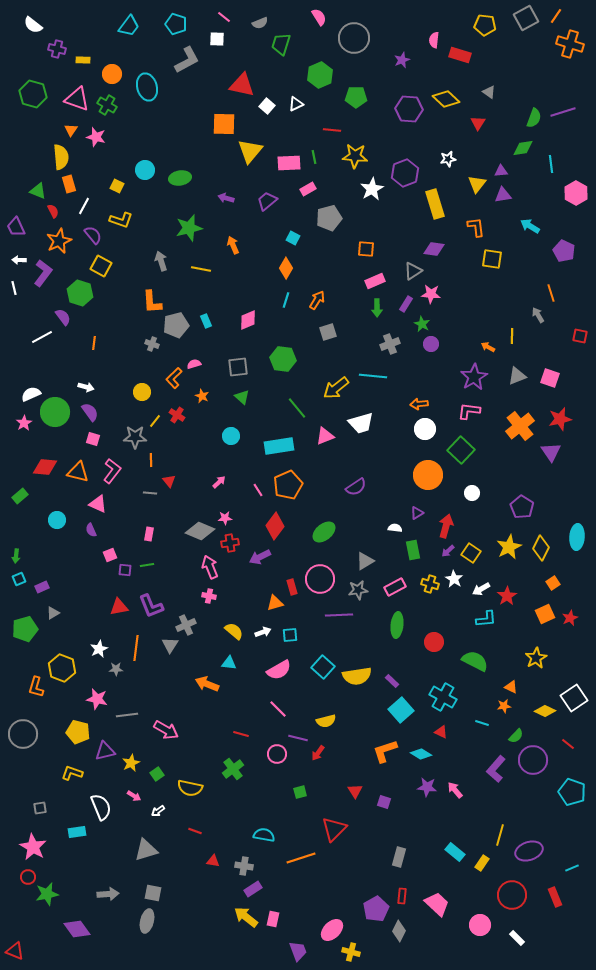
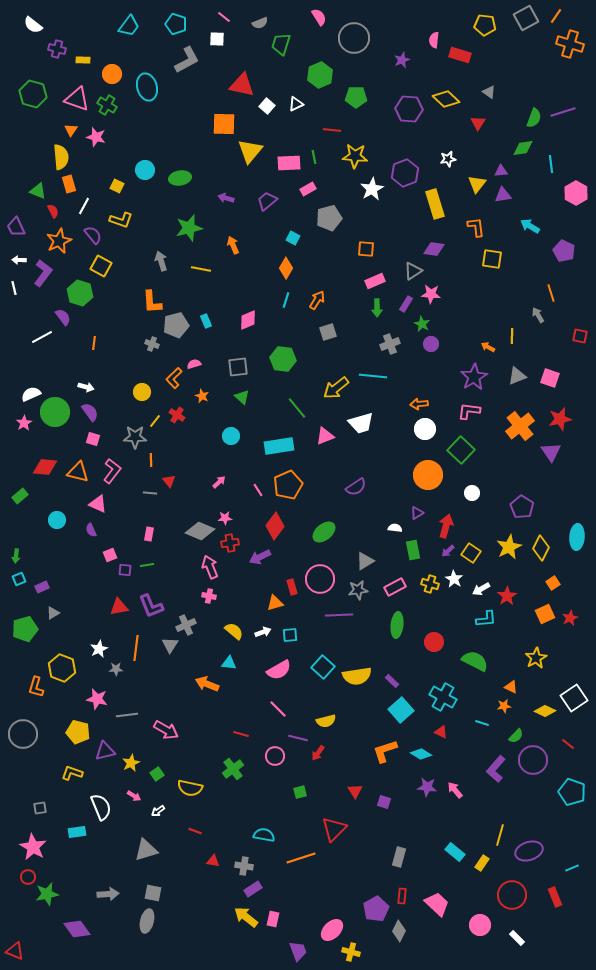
pink circle at (277, 754): moved 2 px left, 2 px down
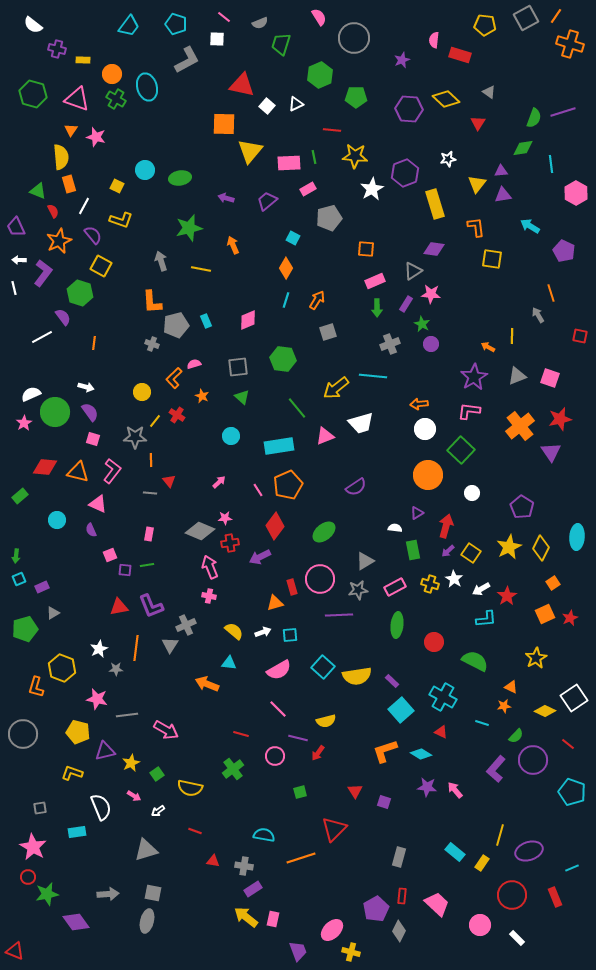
green cross at (107, 105): moved 9 px right, 6 px up
purple diamond at (77, 929): moved 1 px left, 7 px up
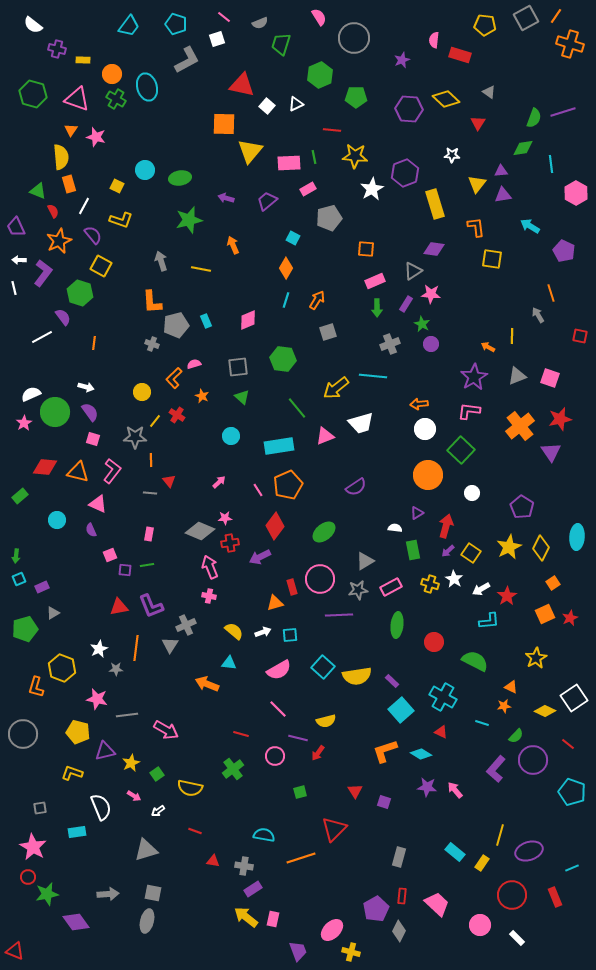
white square at (217, 39): rotated 21 degrees counterclockwise
white star at (448, 159): moved 4 px right, 4 px up; rotated 14 degrees clockwise
green star at (189, 228): moved 8 px up
pink rectangle at (395, 587): moved 4 px left
cyan L-shape at (486, 619): moved 3 px right, 2 px down
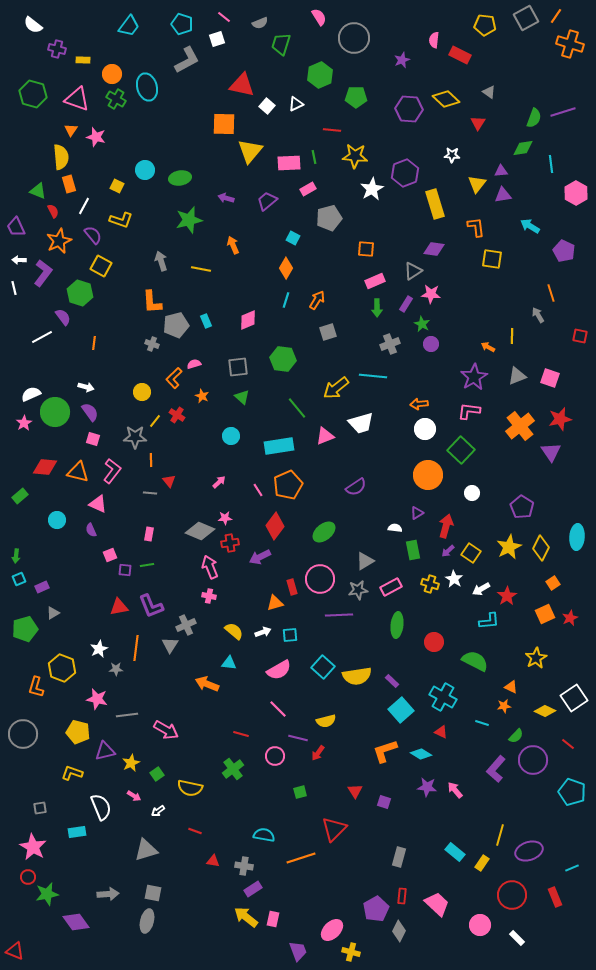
cyan pentagon at (176, 24): moved 6 px right
red rectangle at (460, 55): rotated 10 degrees clockwise
